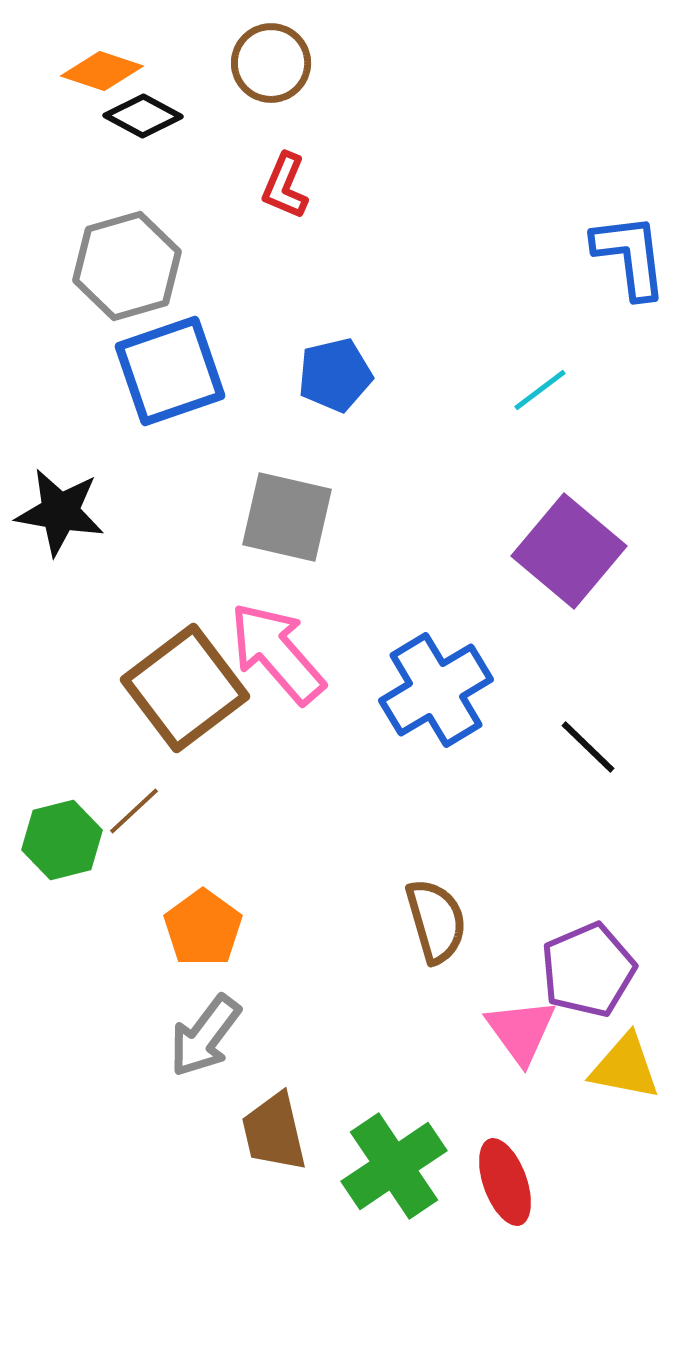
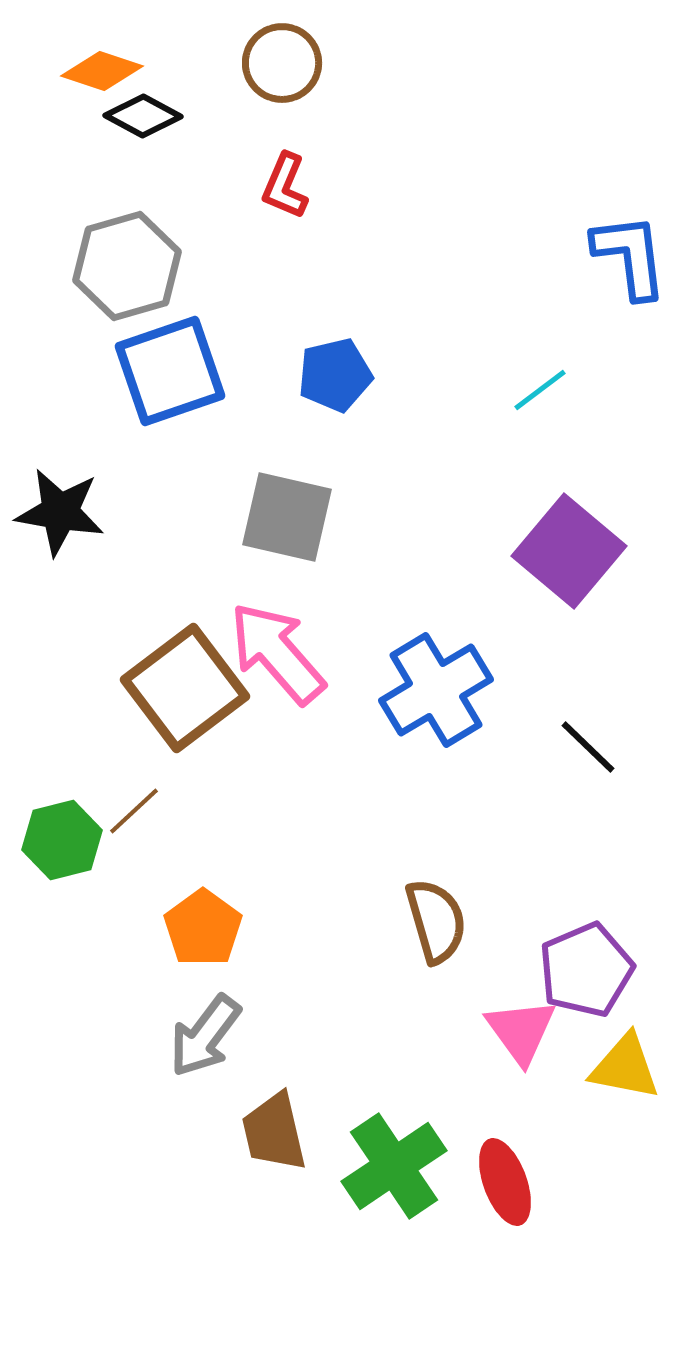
brown circle: moved 11 px right
purple pentagon: moved 2 px left
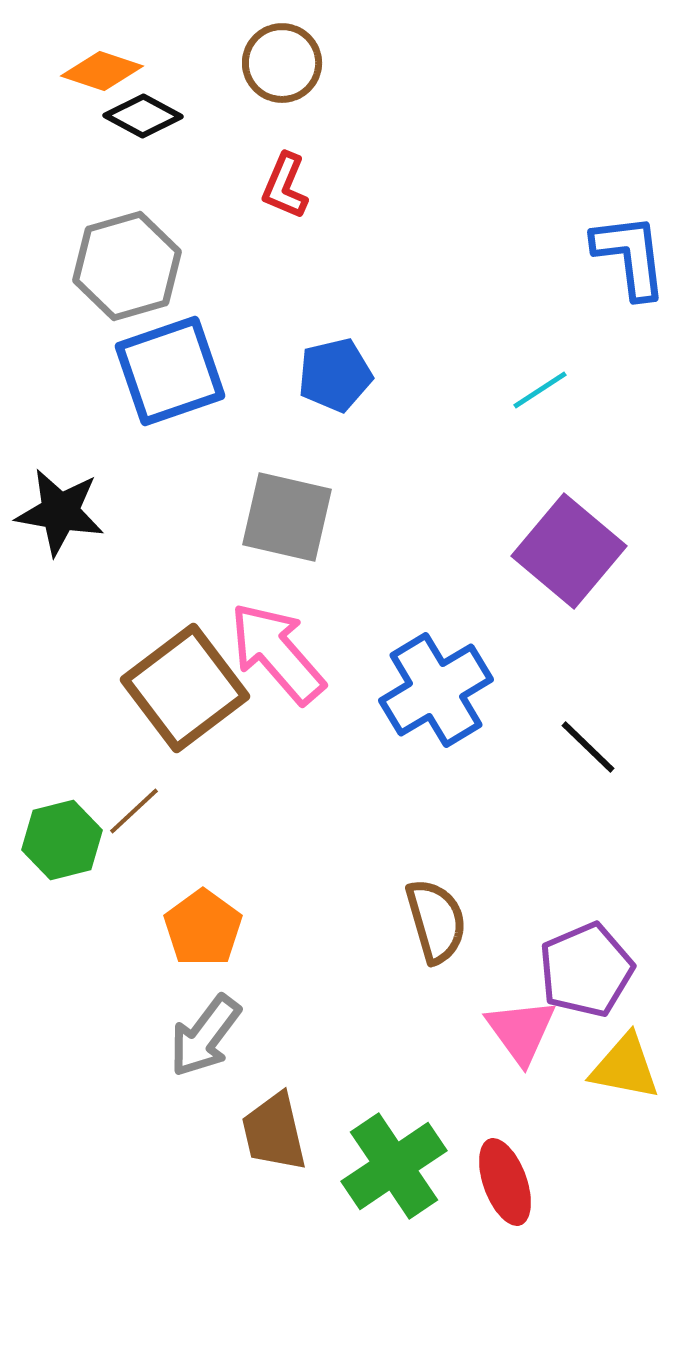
cyan line: rotated 4 degrees clockwise
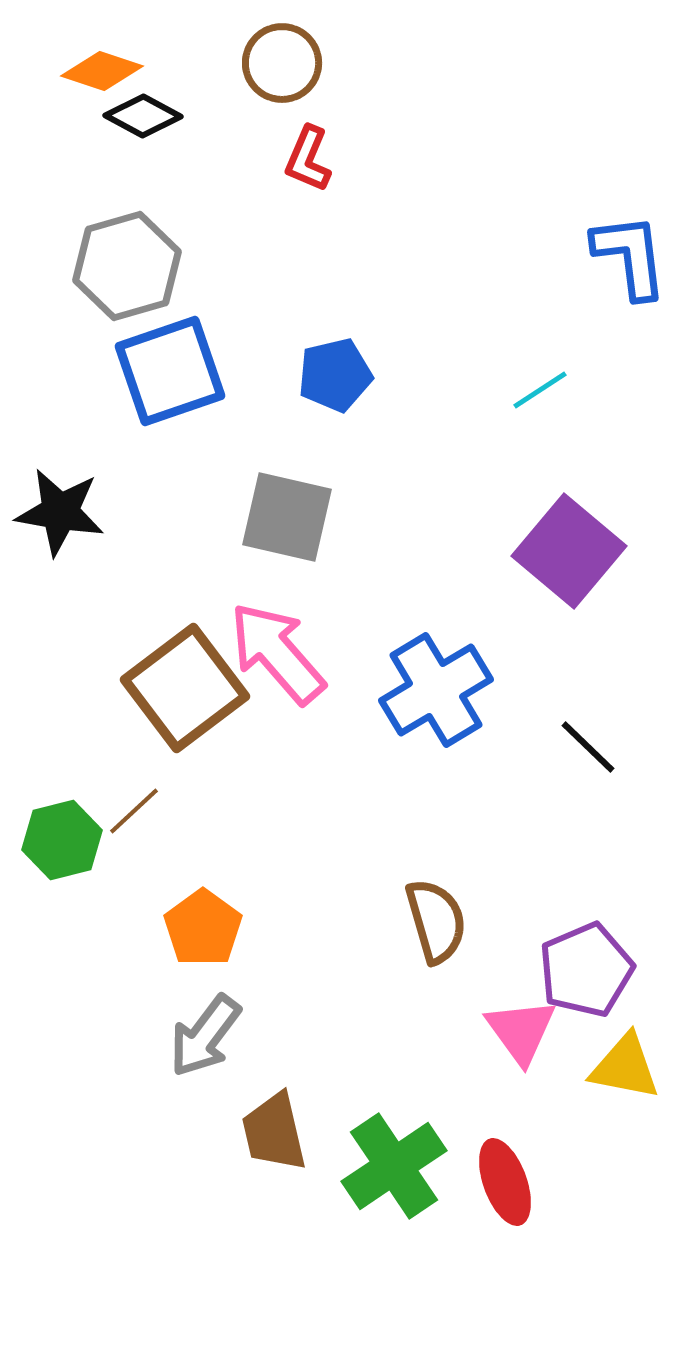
red L-shape: moved 23 px right, 27 px up
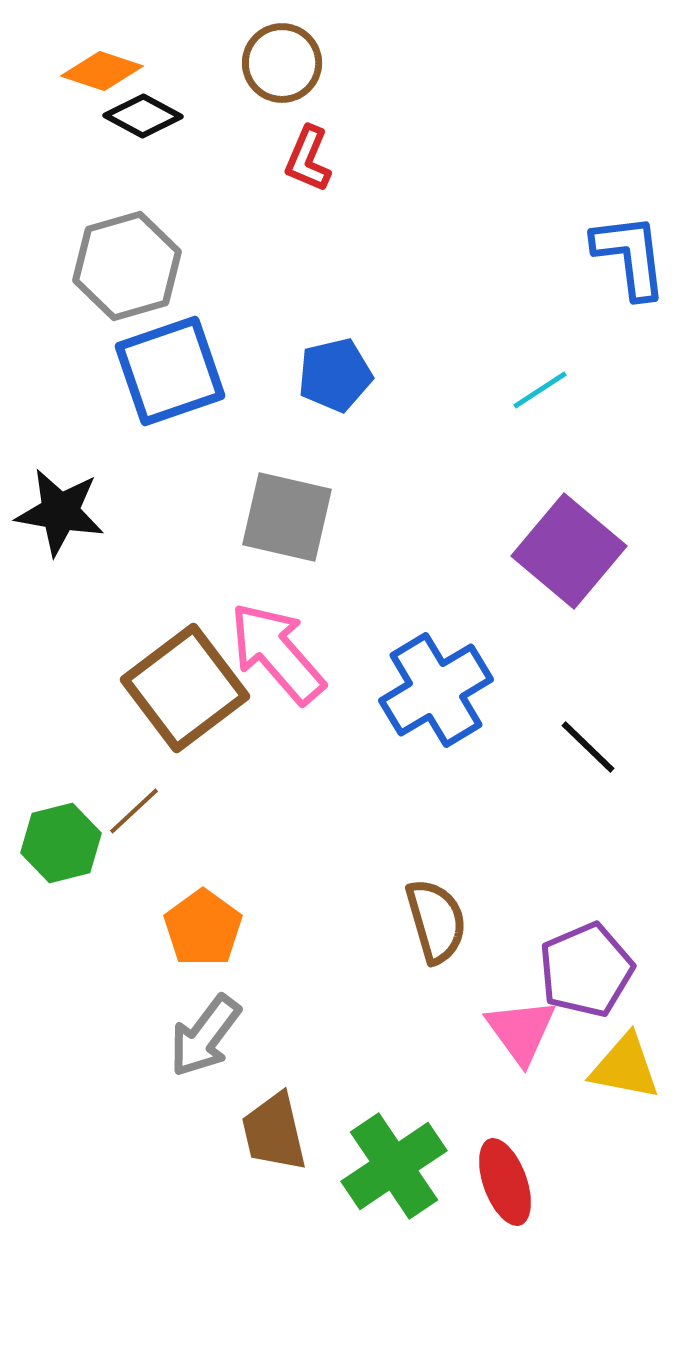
green hexagon: moved 1 px left, 3 px down
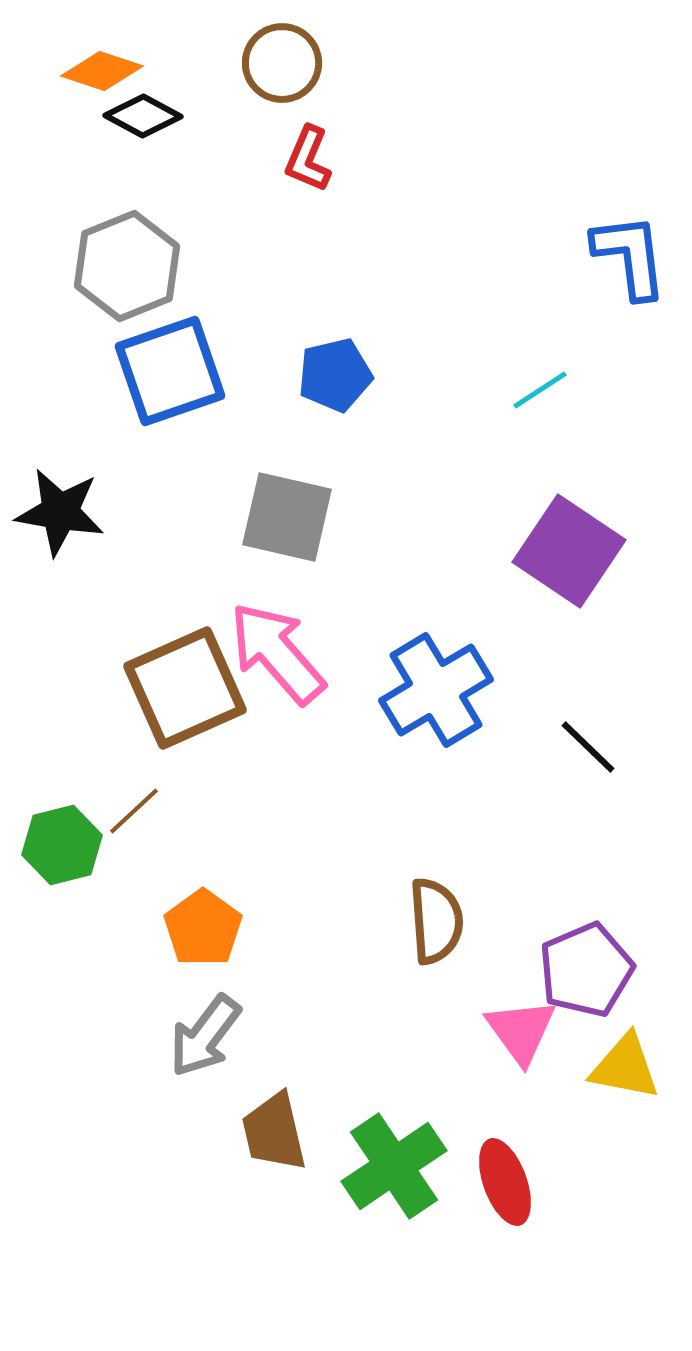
gray hexagon: rotated 6 degrees counterclockwise
purple square: rotated 6 degrees counterclockwise
brown square: rotated 13 degrees clockwise
green hexagon: moved 1 px right, 2 px down
brown semicircle: rotated 12 degrees clockwise
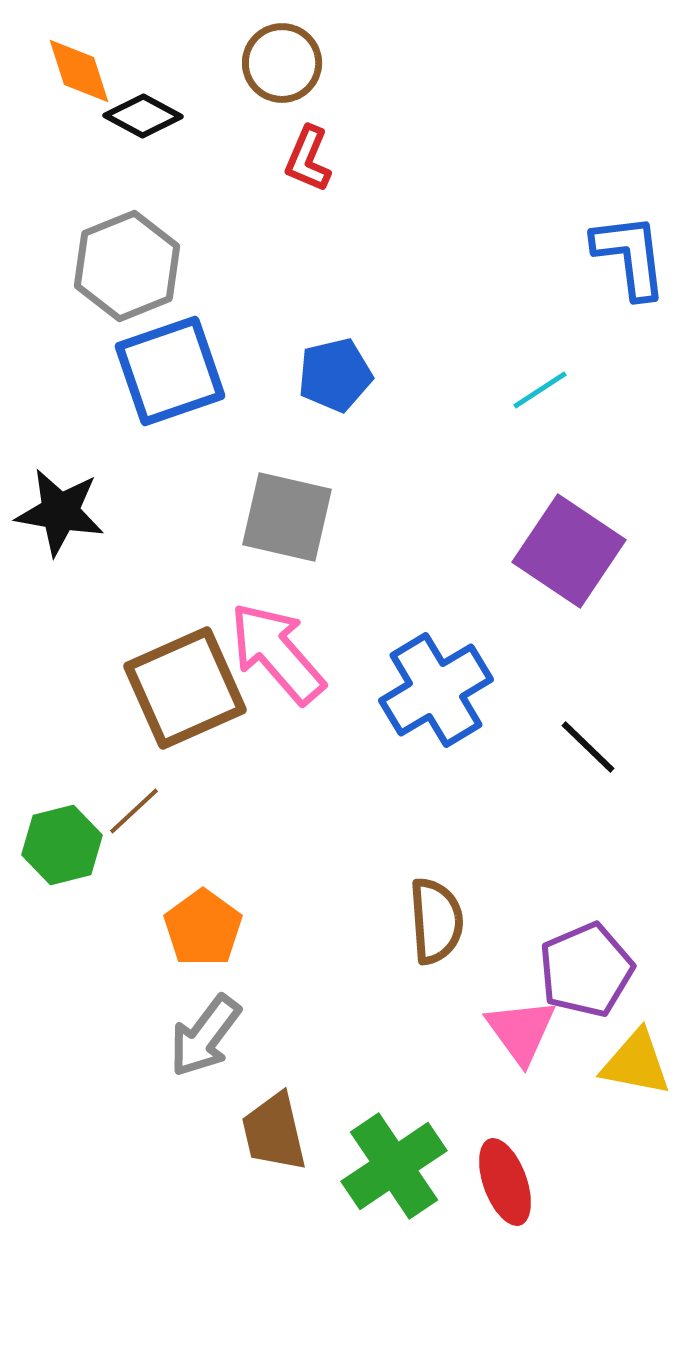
orange diamond: moved 23 px left; rotated 54 degrees clockwise
yellow triangle: moved 11 px right, 4 px up
